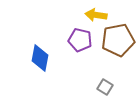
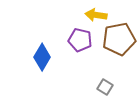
brown pentagon: moved 1 px right, 1 px up
blue diamond: moved 2 px right, 1 px up; rotated 20 degrees clockwise
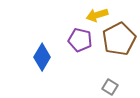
yellow arrow: moved 1 px right; rotated 25 degrees counterclockwise
brown pentagon: rotated 16 degrees counterclockwise
gray square: moved 5 px right
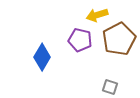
gray square: rotated 14 degrees counterclockwise
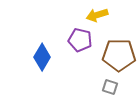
brown pentagon: moved 16 px down; rotated 28 degrees clockwise
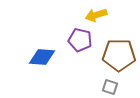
yellow arrow: moved 1 px left
blue diamond: rotated 64 degrees clockwise
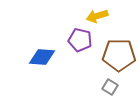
yellow arrow: moved 1 px right, 1 px down
gray square: rotated 14 degrees clockwise
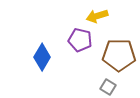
blue diamond: rotated 64 degrees counterclockwise
gray square: moved 2 px left
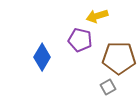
brown pentagon: moved 3 px down
gray square: rotated 28 degrees clockwise
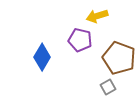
brown pentagon: rotated 20 degrees clockwise
